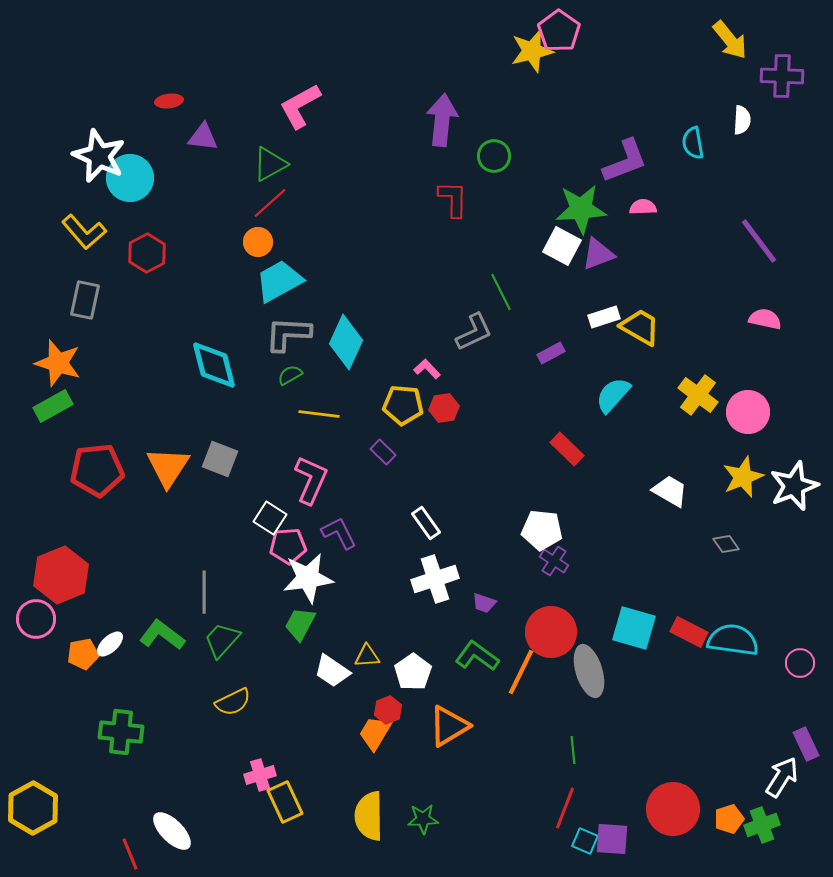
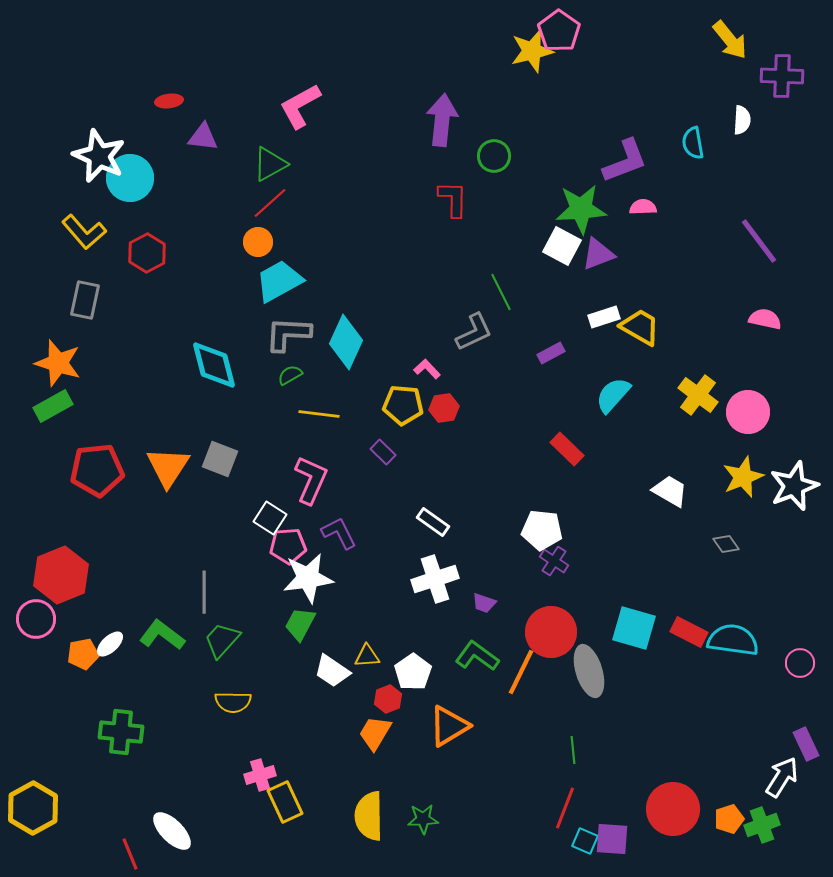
white rectangle at (426, 523): moved 7 px right, 1 px up; rotated 20 degrees counterclockwise
yellow semicircle at (233, 702): rotated 27 degrees clockwise
red hexagon at (388, 710): moved 11 px up
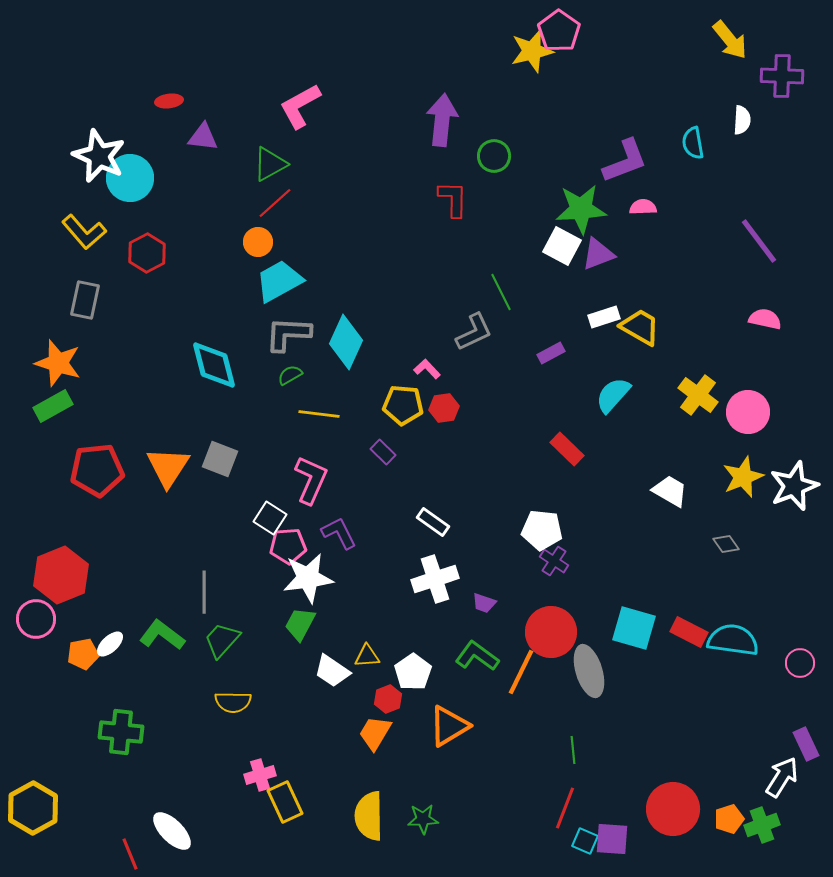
red line at (270, 203): moved 5 px right
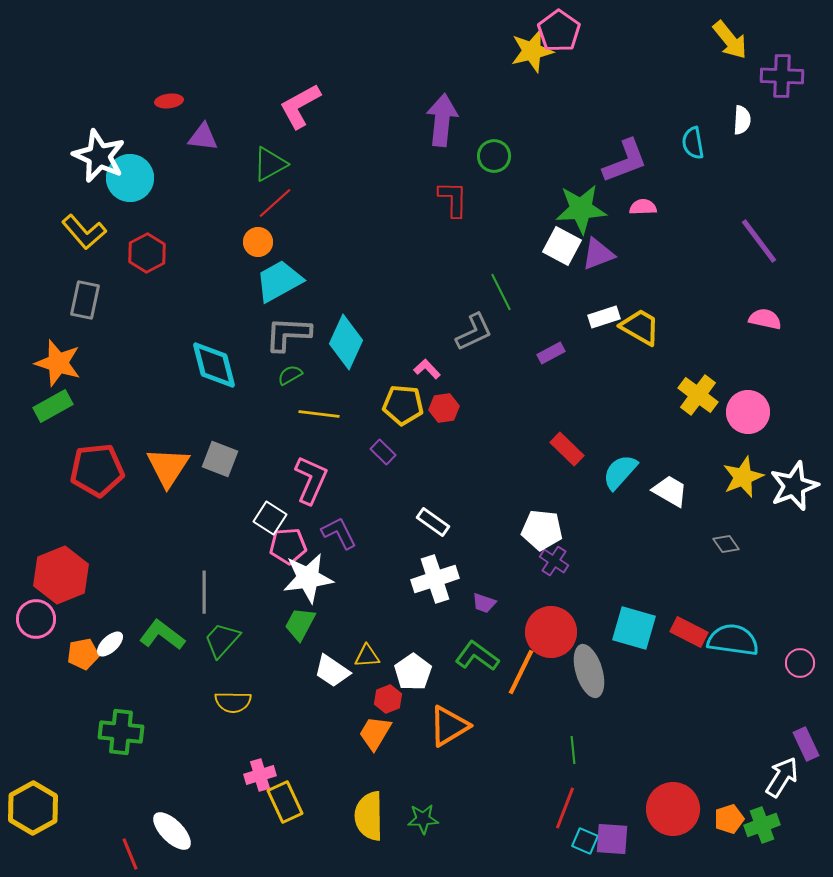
cyan semicircle at (613, 395): moved 7 px right, 77 px down
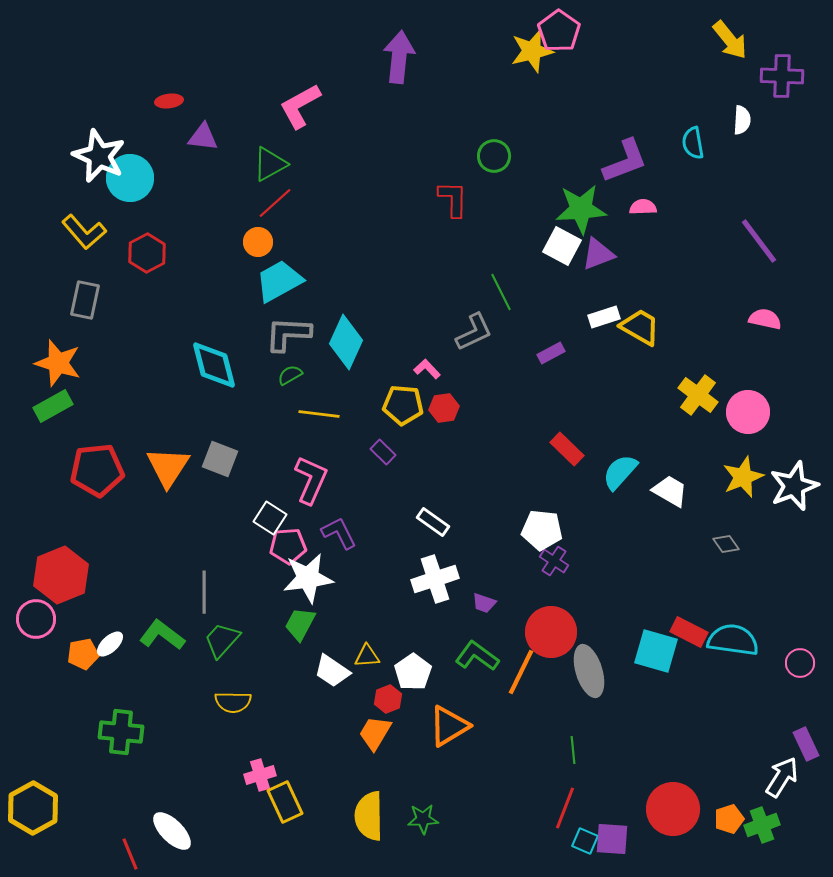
purple arrow at (442, 120): moved 43 px left, 63 px up
cyan square at (634, 628): moved 22 px right, 23 px down
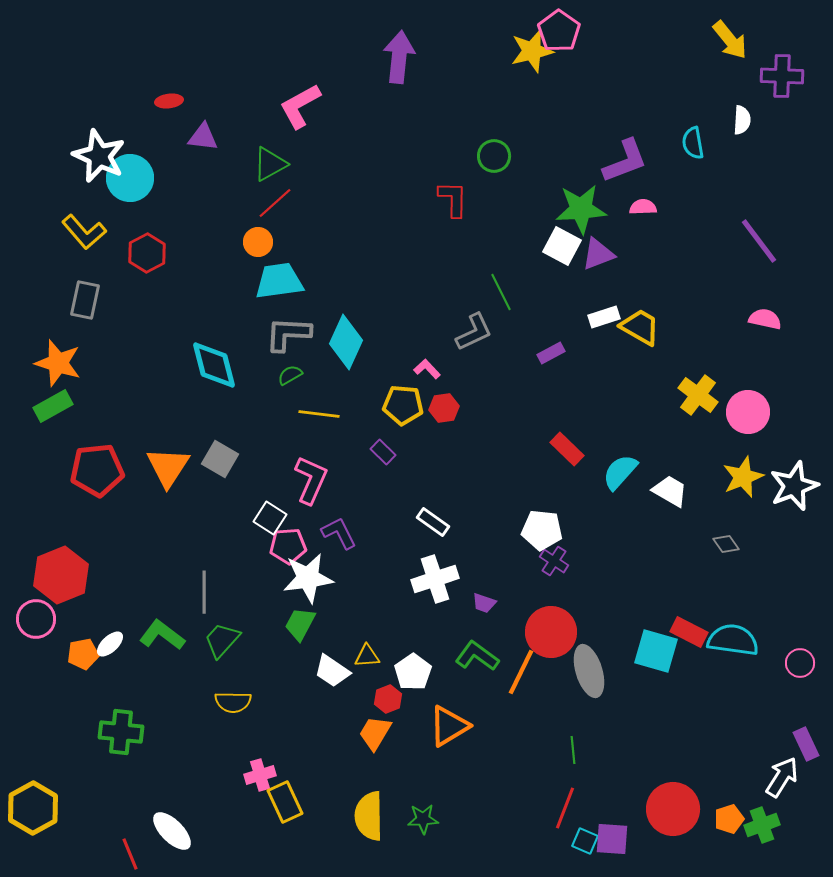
cyan trapezoid at (279, 281): rotated 21 degrees clockwise
gray square at (220, 459): rotated 9 degrees clockwise
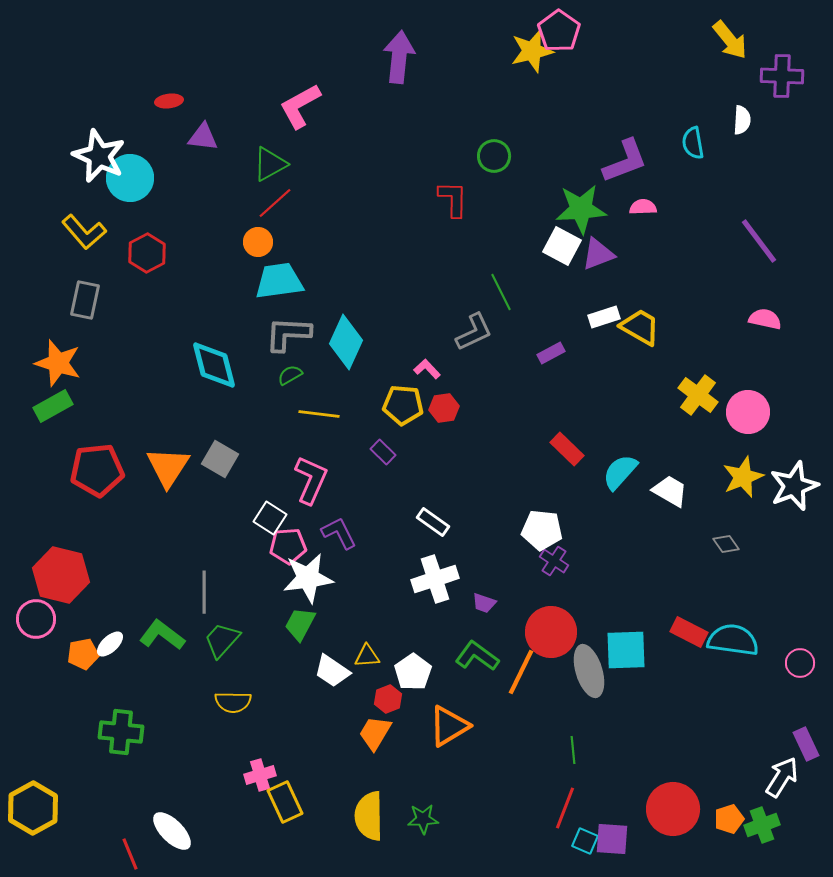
red hexagon at (61, 575): rotated 24 degrees counterclockwise
cyan square at (656, 651): moved 30 px left, 1 px up; rotated 18 degrees counterclockwise
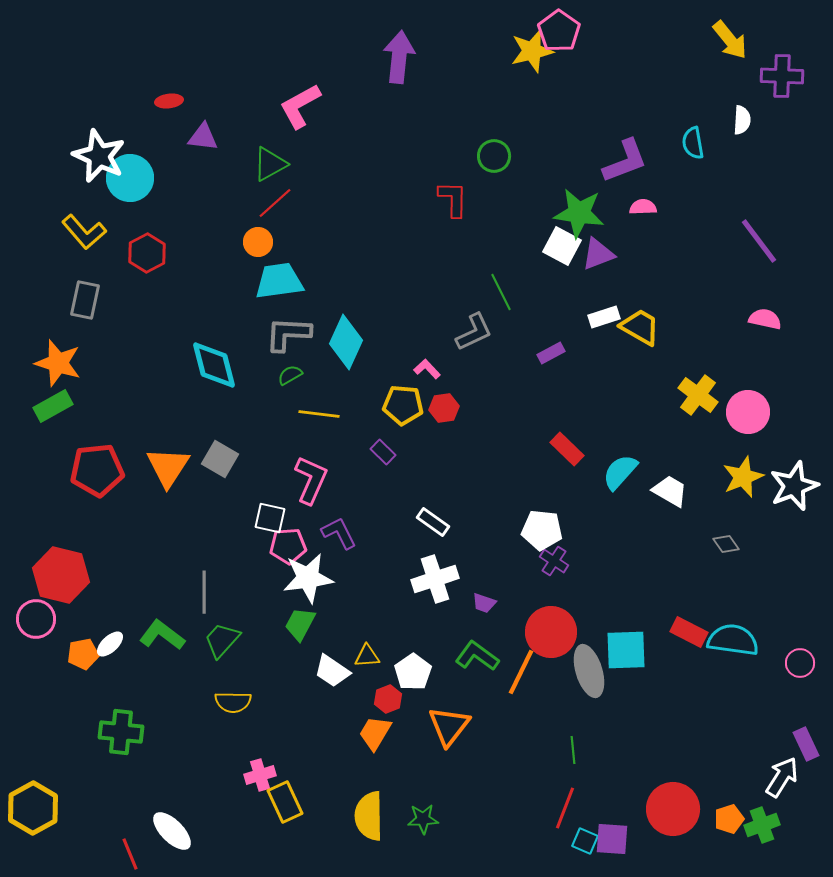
green star at (581, 209): moved 2 px left, 4 px down; rotated 12 degrees clockwise
white square at (270, 518): rotated 20 degrees counterclockwise
orange triangle at (449, 726): rotated 21 degrees counterclockwise
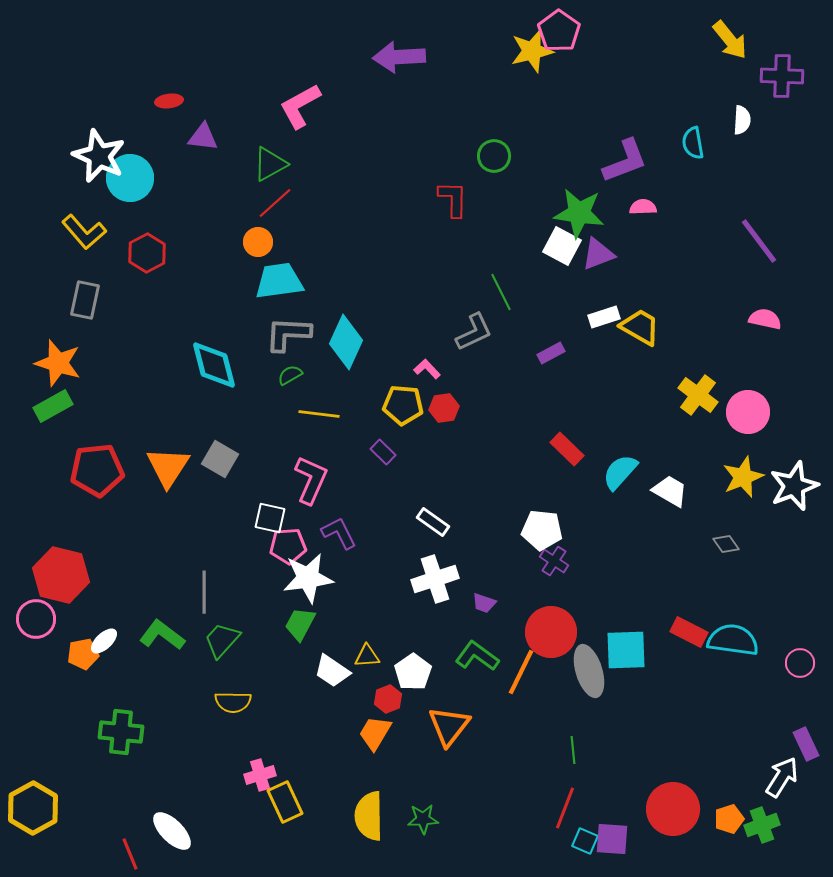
purple arrow at (399, 57): rotated 99 degrees counterclockwise
white ellipse at (110, 644): moved 6 px left, 3 px up
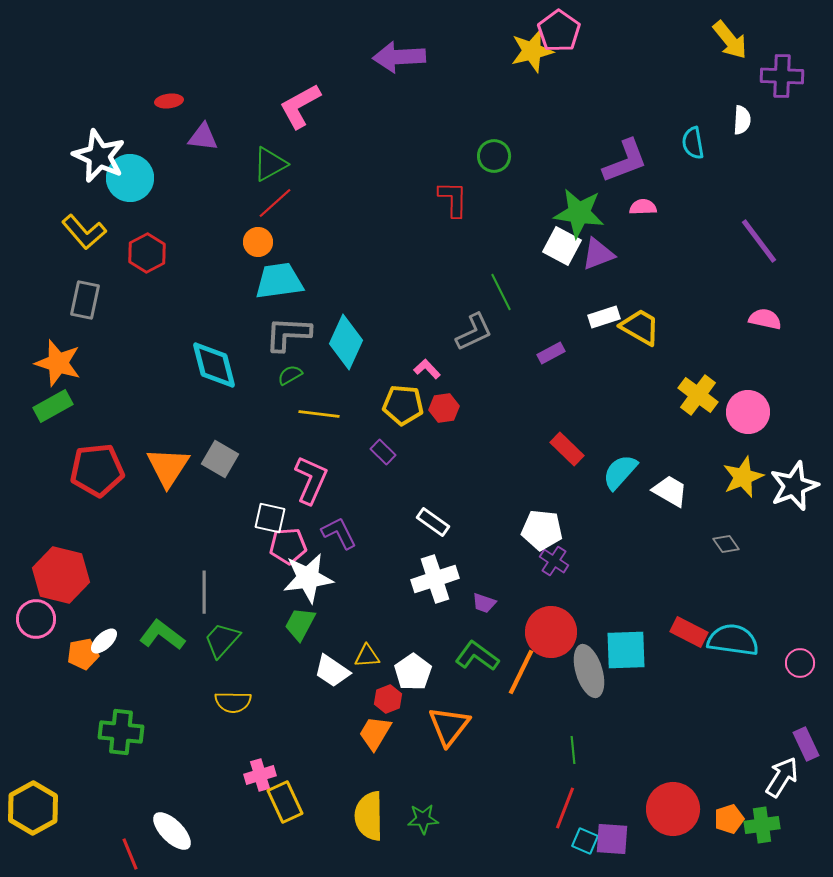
green cross at (762, 825): rotated 12 degrees clockwise
